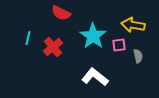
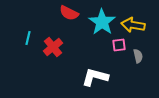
red semicircle: moved 8 px right
cyan star: moved 9 px right, 14 px up
white L-shape: rotated 24 degrees counterclockwise
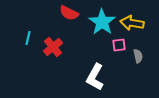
yellow arrow: moved 1 px left, 2 px up
white L-shape: rotated 76 degrees counterclockwise
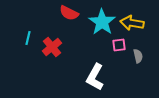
red cross: moved 1 px left
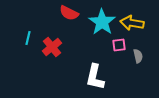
white L-shape: rotated 16 degrees counterclockwise
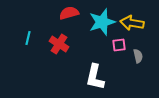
red semicircle: rotated 138 degrees clockwise
cyan star: rotated 20 degrees clockwise
red cross: moved 7 px right, 3 px up; rotated 18 degrees counterclockwise
